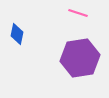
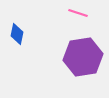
purple hexagon: moved 3 px right, 1 px up
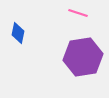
blue diamond: moved 1 px right, 1 px up
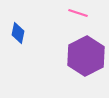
purple hexagon: moved 3 px right, 1 px up; rotated 18 degrees counterclockwise
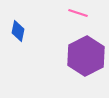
blue diamond: moved 2 px up
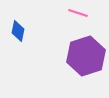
purple hexagon: rotated 9 degrees clockwise
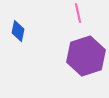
pink line: rotated 60 degrees clockwise
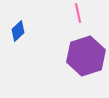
blue diamond: rotated 35 degrees clockwise
